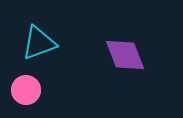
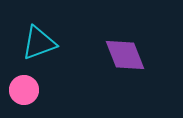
pink circle: moved 2 px left
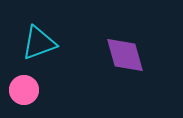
purple diamond: rotated 6 degrees clockwise
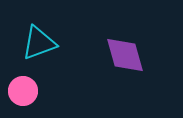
pink circle: moved 1 px left, 1 px down
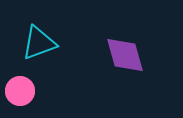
pink circle: moved 3 px left
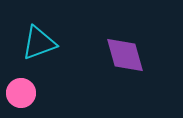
pink circle: moved 1 px right, 2 px down
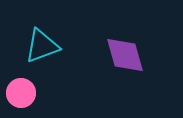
cyan triangle: moved 3 px right, 3 px down
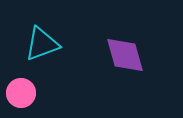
cyan triangle: moved 2 px up
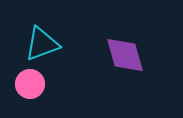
pink circle: moved 9 px right, 9 px up
